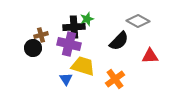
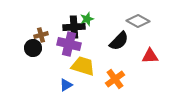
blue triangle: moved 6 px down; rotated 32 degrees clockwise
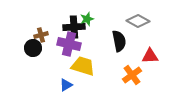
black semicircle: rotated 55 degrees counterclockwise
orange cross: moved 17 px right, 4 px up
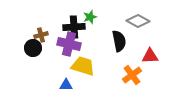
green star: moved 3 px right, 2 px up
blue triangle: rotated 32 degrees clockwise
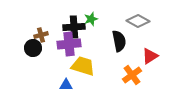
green star: moved 1 px right, 2 px down
purple cross: rotated 20 degrees counterclockwise
red triangle: rotated 30 degrees counterclockwise
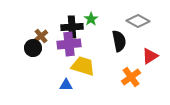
green star: rotated 16 degrees counterclockwise
black cross: moved 2 px left
brown cross: moved 1 px down; rotated 24 degrees counterclockwise
orange cross: moved 1 px left, 2 px down
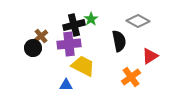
black cross: moved 2 px right, 2 px up; rotated 10 degrees counterclockwise
yellow trapezoid: rotated 10 degrees clockwise
